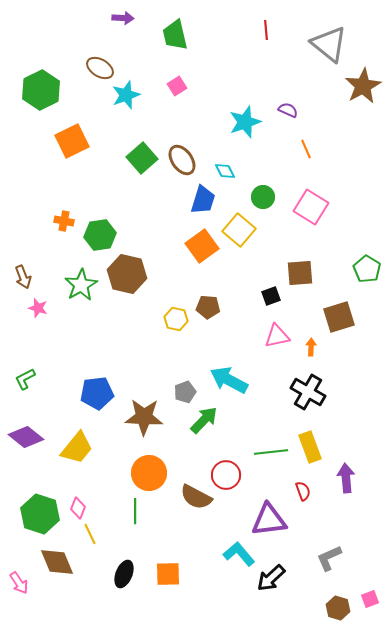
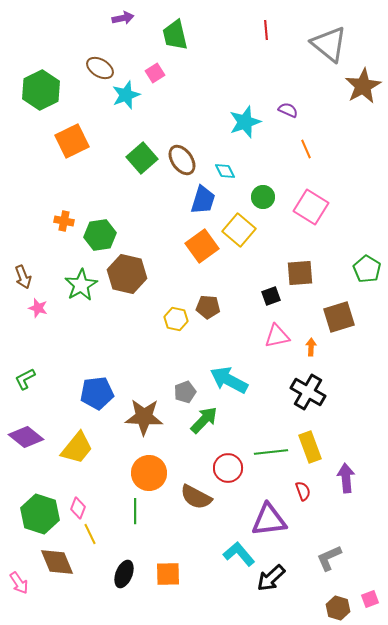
purple arrow at (123, 18): rotated 15 degrees counterclockwise
pink square at (177, 86): moved 22 px left, 13 px up
red circle at (226, 475): moved 2 px right, 7 px up
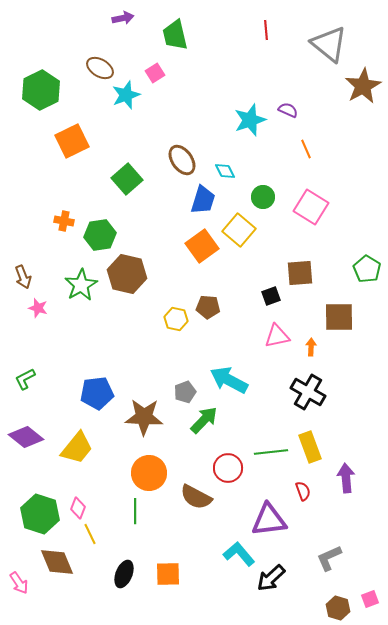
cyan star at (245, 122): moved 5 px right, 2 px up
green square at (142, 158): moved 15 px left, 21 px down
brown square at (339, 317): rotated 16 degrees clockwise
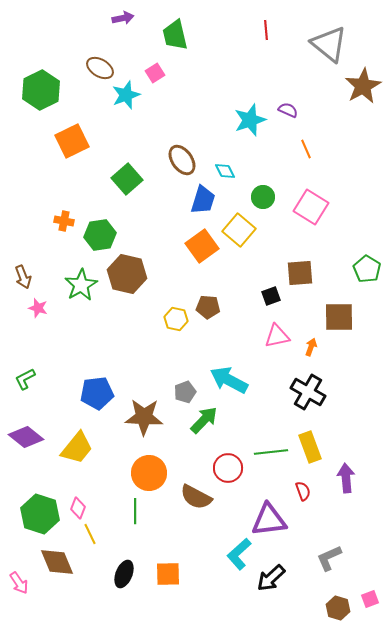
orange arrow at (311, 347): rotated 18 degrees clockwise
cyan L-shape at (239, 554): rotated 92 degrees counterclockwise
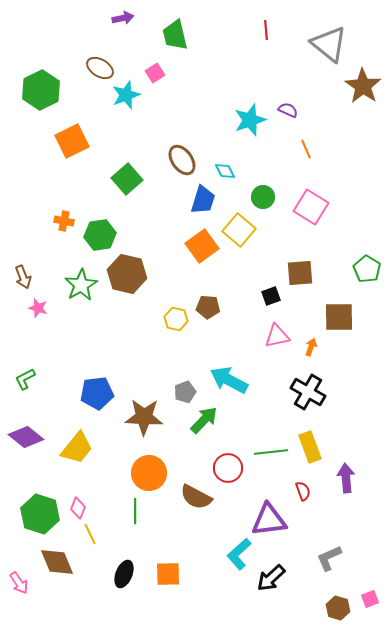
brown star at (363, 86): rotated 9 degrees counterclockwise
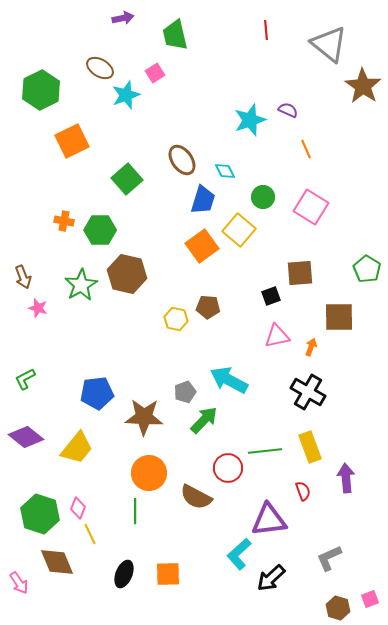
green hexagon at (100, 235): moved 5 px up; rotated 8 degrees clockwise
green line at (271, 452): moved 6 px left, 1 px up
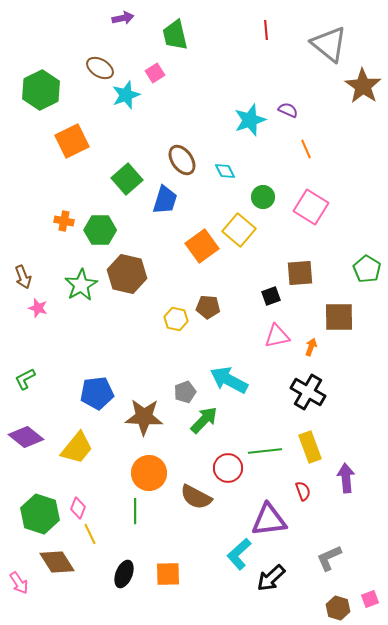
blue trapezoid at (203, 200): moved 38 px left
brown diamond at (57, 562): rotated 9 degrees counterclockwise
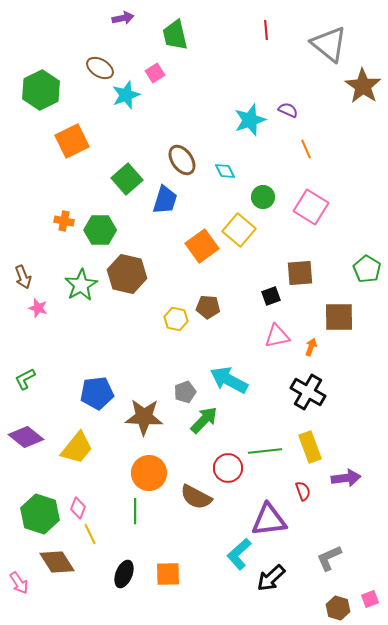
purple arrow at (346, 478): rotated 88 degrees clockwise
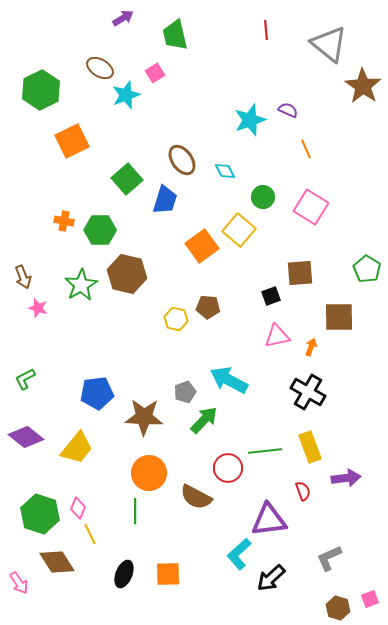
purple arrow at (123, 18): rotated 20 degrees counterclockwise
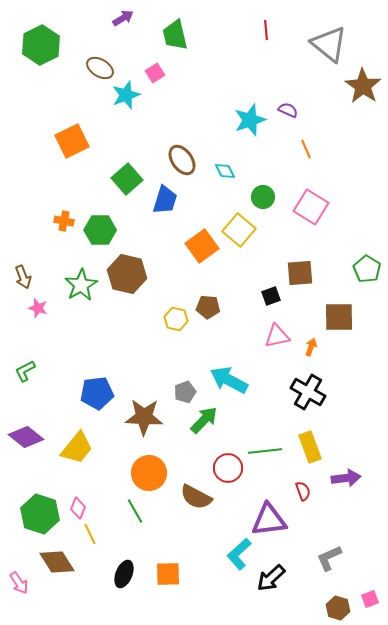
green hexagon at (41, 90): moved 45 px up
green L-shape at (25, 379): moved 8 px up
green line at (135, 511): rotated 30 degrees counterclockwise
